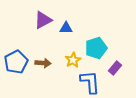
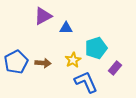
purple triangle: moved 4 px up
blue L-shape: moved 4 px left; rotated 20 degrees counterclockwise
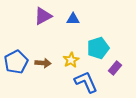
blue triangle: moved 7 px right, 9 px up
cyan pentagon: moved 2 px right
yellow star: moved 2 px left
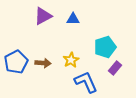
cyan pentagon: moved 7 px right, 1 px up
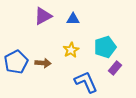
yellow star: moved 10 px up
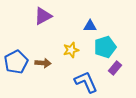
blue triangle: moved 17 px right, 7 px down
yellow star: rotated 14 degrees clockwise
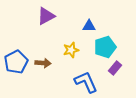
purple triangle: moved 3 px right
blue triangle: moved 1 px left
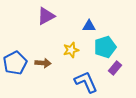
blue pentagon: moved 1 px left, 1 px down
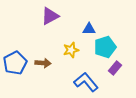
purple triangle: moved 4 px right
blue triangle: moved 3 px down
blue L-shape: rotated 15 degrees counterclockwise
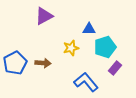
purple triangle: moved 6 px left
yellow star: moved 2 px up
